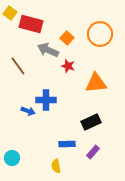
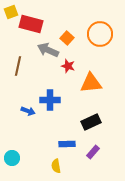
yellow square: moved 1 px right, 1 px up; rotated 32 degrees clockwise
brown line: rotated 48 degrees clockwise
orange triangle: moved 5 px left
blue cross: moved 4 px right
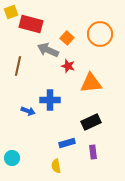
blue rectangle: moved 1 px up; rotated 14 degrees counterclockwise
purple rectangle: rotated 48 degrees counterclockwise
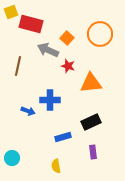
blue rectangle: moved 4 px left, 6 px up
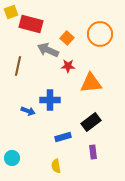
red star: rotated 16 degrees counterclockwise
black rectangle: rotated 12 degrees counterclockwise
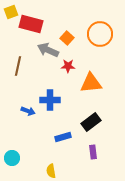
yellow semicircle: moved 5 px left, 5 px down
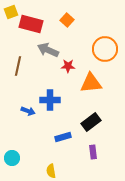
orange circle: moved 5 px right, 15 px down
orange square: moved 18 px up
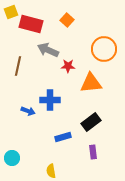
orange circle: moved 1 px left
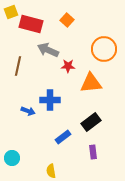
blue rectangle: rotated 21 degrees counterclockwise
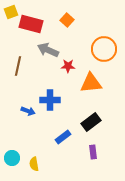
yellow semicircle: moved 17 px left, 7 px up
